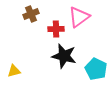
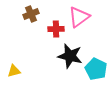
black star: moved 6 px right
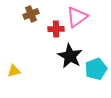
pink triangle: moved 2 px left
black star: rotated 15 degrees clockwise
cyan pentagon: rotated 25 degrees clockwise
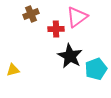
yellow triangle: moved 1 px left, 1 px up
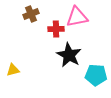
pink triangle: rotated 25 degrees clockwise
black star: moved 1 px left, 1 px up
cyan pentagon: moved 6 px down; rotated 25 degrees clockwise
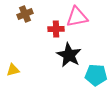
brown cross: moved 6 px left
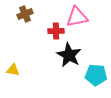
red cross: moved 2 px down
yellow triangle: rotated 24 degrees clockwise
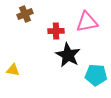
pink triangle: moved 10 px right, 5 px down
black star: moved 1 px left
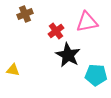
red cross: rotated 35 degrees counterclockwise
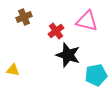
brown cross: moved 1 px left, 3 px down
pink triangle: moved 1 px up; rotated 25 degrees clockwise
black star: rotated 10 degrees counterclockwise
cyan pentagon: rotated 15 degrees counterclockwise
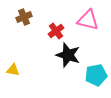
pink triangle: moved 1 px right, 1 px up
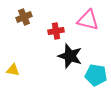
red cross: rotated 28 degrees clockwise
black star: moved 2 px right, 1 px down
cyan pentagon: rotated 20 degrees clockwise
